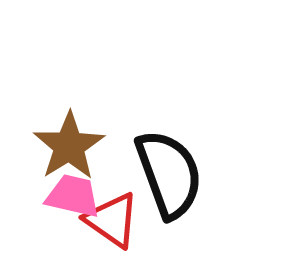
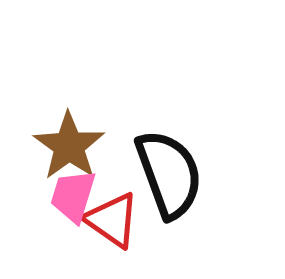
brown star: rotated 4 degrees counterclockwise
pink trapezoid: rotated 86 degrees counterclockwise
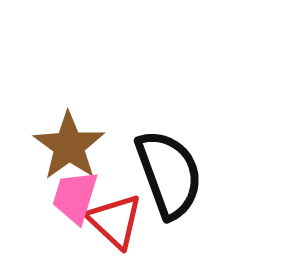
pink trapezoid: moved 2 px right, 1 px down
red triangle: moved 3 px right, 1 px down; rotated 8 degrees clockwise
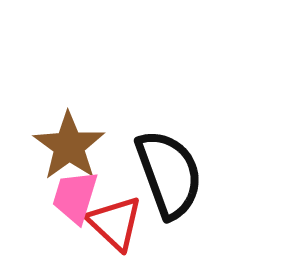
red triangle: moved 2 px down
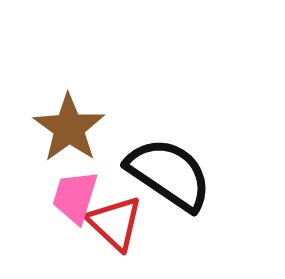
brown star: moved 18 px up
black semicircle: rotated 36 degrees counterclockwise
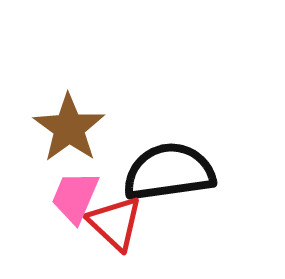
black semicircle: moved 2 px up; rotated 42 degrees counterclockwise
pink trapezoid: rotated 6 degrees clockwise
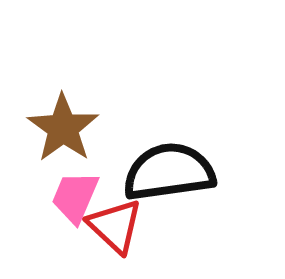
brown star: moved 6 px left
red triangle: moved 3 px down
